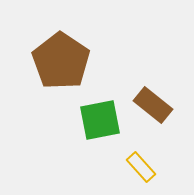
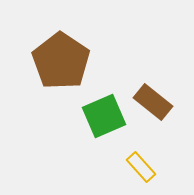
brown rectangle: moved 3 px up
green square: moved 4 px right, 4 px up; rotated 12 degrees counterclockwise
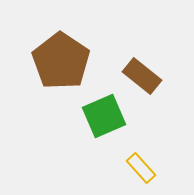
brown rectangle: moved 11 px left, 26 px up
yellow rectangle: moved 1 px down
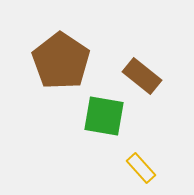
green square: rotated 33 degrees clockwise
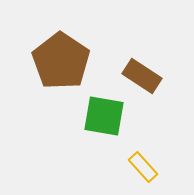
brown rectangle: rotated 6 degrees counterclockwise
yellow rectangle: moved 2 px right, 1 px up
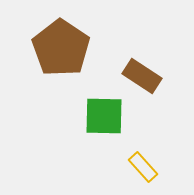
brown pentagon: moved 13 px up
green square: rotated 9 degrees counterclockwise
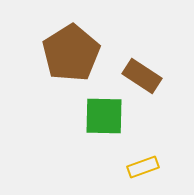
brown pentagon: moved 10 px right, 5 px down; rotated 6 degrees clockwise
yellow rectangle: rotated 68 degrees counterclockwise
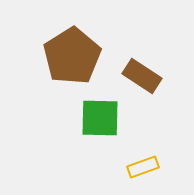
brown pentagon: moved 1 px right, 3 px down
green square: moved 4 px left, 2 px down
